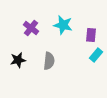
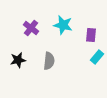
cyan rectangle: moved 1 px right, 2 px down
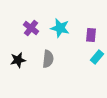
cyan star: moved 3 px left, 3 px down
gray semicircle: moved 1 px left, 2 px up
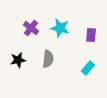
cyan rectangle: moved 9 px left, 11 px down
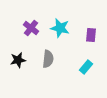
cyan rectangle: moved 2 px left, 1 px up
